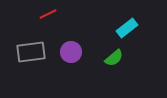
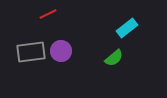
purple circle: moved 10 px left, 1 px up
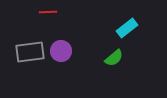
red line: moved 2 px up; rotated 24 degrees clockwise
gray rectangle: moved 1 px left
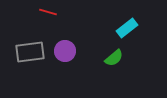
red line: rotated 18 degrees clockwise
purple circle: moved 4 px right
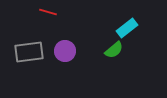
gray rectangle: moved 1 px left
green semicircle: moved 8 px up
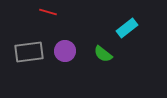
green semicircle: moved 11 px left, 4 px down; rotated 78 degrees clockwise
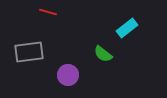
purple circle: moved 3 px right, 24 px down
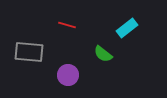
red line: moved 19 px right, 13 px down
gray rectangle: rotated 12 degrees clockwise
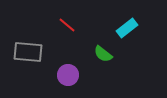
red line: rotated 24 degrees clockwise
gray rectangle: moved 1 px left
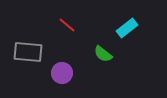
purple circle: moved 6 px left, 2 px up
